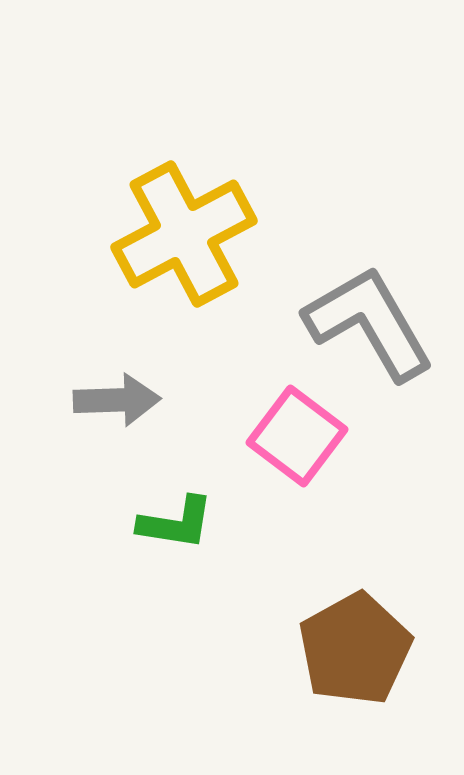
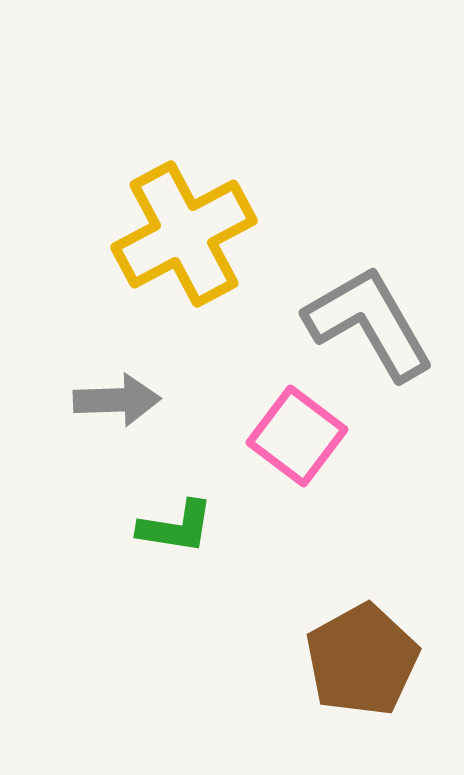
green L-shape: moved 4 px down
brown pentagon: moved 7 px right, 11 px down
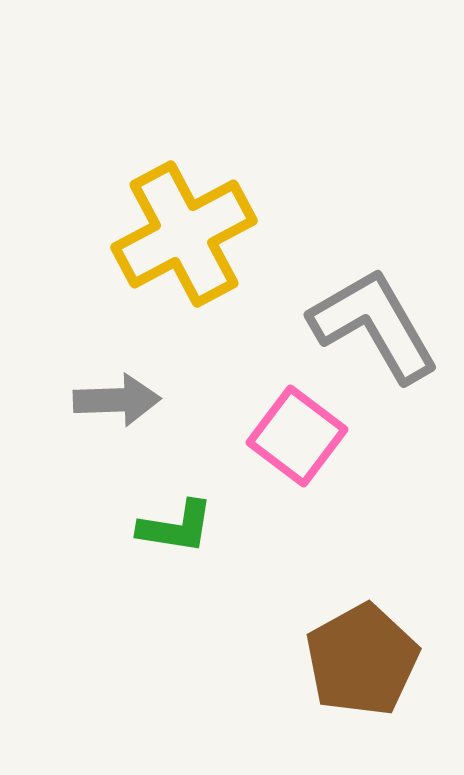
gray L-shape: moved 5 px right, 2 px down
